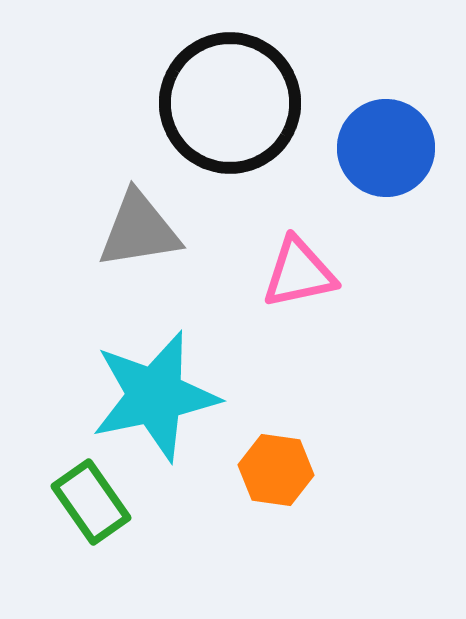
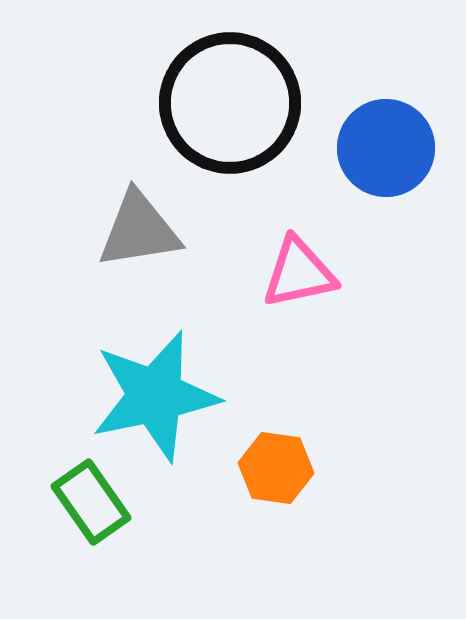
orange hexagon: moved 2 px up
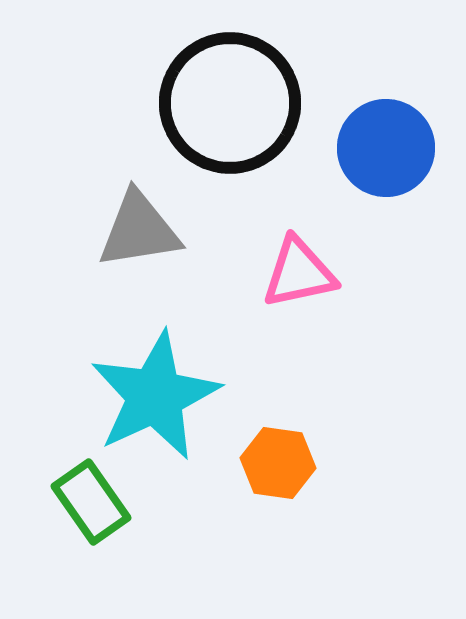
cyan star: rotated 13 degrees counterclockwise
orange hexagon: moved 2 px right, 5 px up
